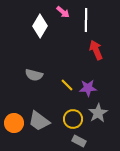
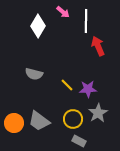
white line: moved 1 px down
white diamond: moved 2 px left
red arrow: moved 2 px right, 4 px up
gray semicircle: moved 1 px up
purple star: moved 1 px down
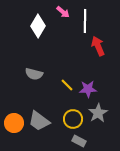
white line: moved 1 px left
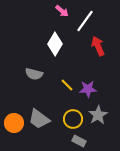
pink arrow: moved 1 px left, 1 px up
white line: rotated 35 degrees clockwise
white diamond: moved 17 px right, 18 px down
gray star: moved 2 px down
gray trapezoid: moved 2 px up
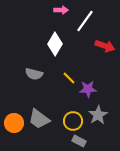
pink arrow: moved 1 px left, 1 px up; rotated 40 degrees counterclockwise
red arrow: moved 7 px right; rotated 132 degrees clockwise
yellow line: moved 2 px right, 7 px up
yellow circle: moved 2 px down
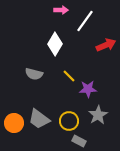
red arrow: moved 1 px right, 1 px up; rotated 42 degrees counterclockwise
yellow line: moved 2 px up
yellow circle: moved 4 px left
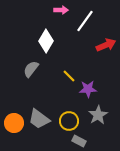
white diamond: moved 9 px left, 3 px up
gray semicircle: moved 3 px left, 5 px up; rotated 114 degrees clockwise
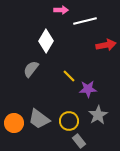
white line: rotated 40 degrees clockwise
red arrow: rotated 12 degrees clockwise
gray rectangle: rotated 24 degrees clockwise
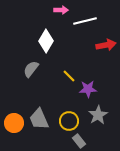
gray trapezoid: rotated 30 degrees clockwise
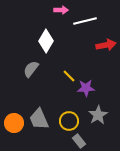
purple star: moved 2 px left, 1 px up
